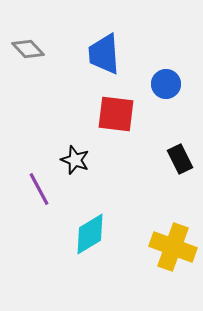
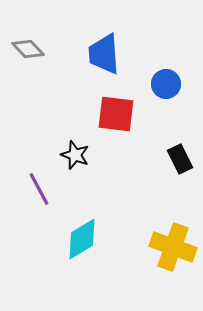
black star: moved 5 px up
cyan diamond: moved 8 px left, 5 px down
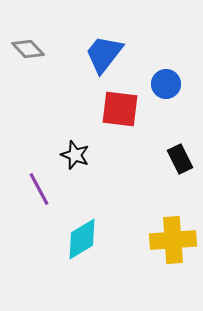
blue trapezoid: rotated 42 degrees clockwise
red square: moved 4 px right, 5 px up
yellow cross: moved 7 px up; rotated 24 degrees counterclockwise
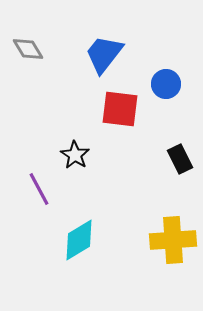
gray diamond: rotated 12 degrees clockwise
black star: rotated 12 degrees clockwise
cyan diamond: moved 3 px left, 1 px down
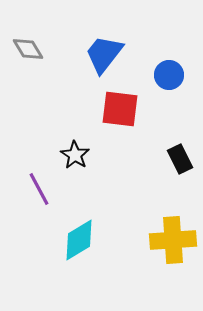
blue circle: moved 3 px right, 9 px up
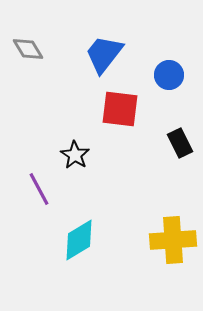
black rectangle: moved 16 px up
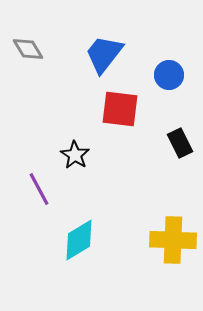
yellow cross: rotated 6 degrees clockwise
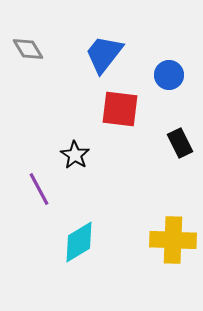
cyan diamond: moved 2 px down
